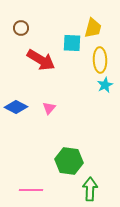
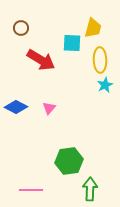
green hexagon: rotated 16 degrees counterclockwise
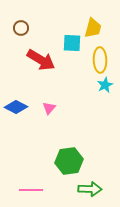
green arrow: rotated 90 degrees clockwise
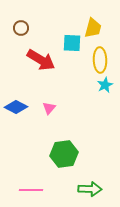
green hexagon: moved 5 px left, 7 px up
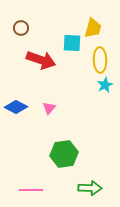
red arrow: rotated 12 degrees counterclockwise
green arrow: moved 1 px up
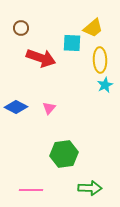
yellow trapezoid: rotated 35 degrees clockwise
red arrow: moved 2 px up
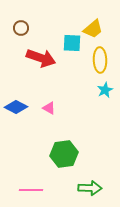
yellow trapezoid: moved 1 px down
cyan star: moved 5 px down
pink triangle: rotated 40 degrees counterclockwise
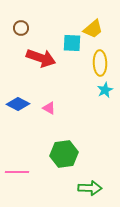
yellow ellipse: moved 3 px down
blue diamond: moved 2 px right, 3 px up
pink line: moved 14 px left, 18 px up
